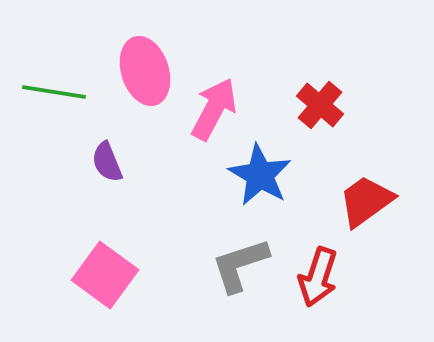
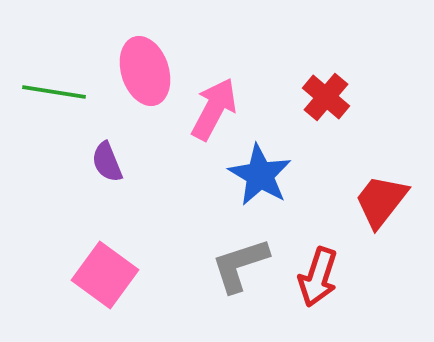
red cross: moved 6 px right, 8 px up
red trapezoid: moved 15 px right; rotated 16 degrees counterclockwise
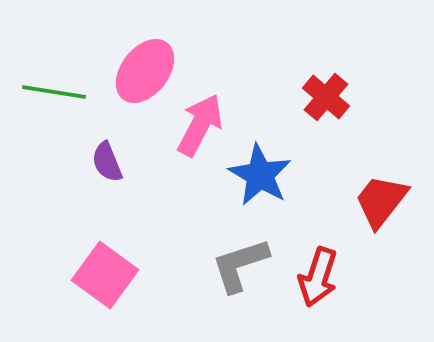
pink ellipse: rotated 56 degrees clockwise
pink arrow: moved 14 px left, 16 px down
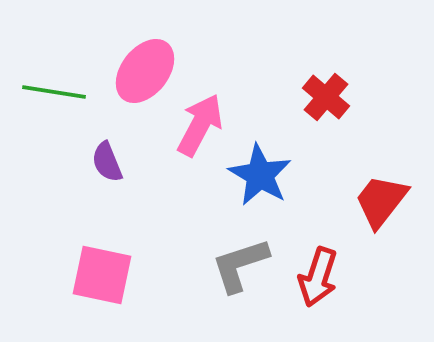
pink square: moved 3 px left; rotated 24 degrees counterclockwise
